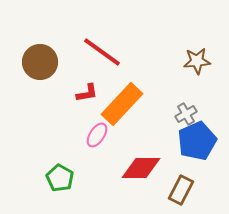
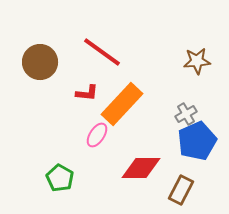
red L-shape: rotated 15 degrees clockwise
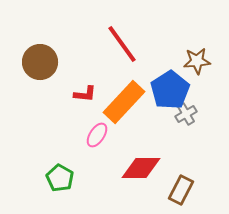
red line: moved 20 px right, 8 px up; rotated 18 degrees clockwise
red L-shape: moved 2 px left, 1 px down
orange rectangle: moved 2 px right, 2 px up
blue pentagon: moved 27 px left, 51 px up; rotated 9 degrees counterclockwise
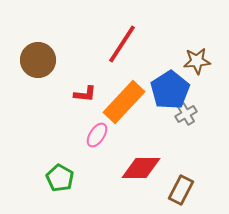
red line: rotated 69 degrees clockwise
brown circle: moved 2 px left, 2 px up
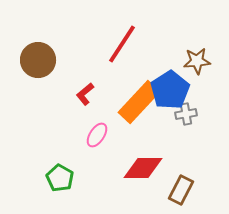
red L-shape: rotated 135 degrees clockwise
orange rectangle: moved 15 px right
gray cross: rotated 20 degrees clockwise
red diamond: moved 2 px right
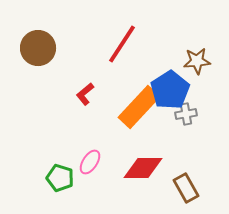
brown circle: moved 12 px up
orange rectangle: moved 5 px down
pink ellipse: moved 7 px left, 27 px down
green pentagon: rotated 12 degrees counterclockwise
brown rectangle: moved 5 px right, 2 px up; rotated 56 degrees counterclockwise
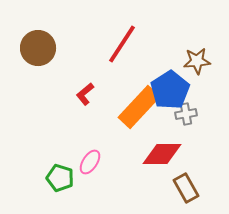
red diamond: moved 19 px right, 14 px up
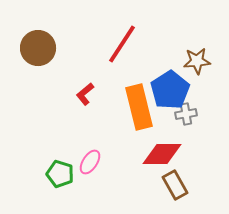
orange rectangle: rotated 57 degrees counterclockwise
green pentagon: moved 4 px up
brown rectangle: moved 11 px left, 3 px up
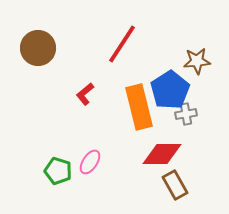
green pentagon: moved 2 px left, 3 px up
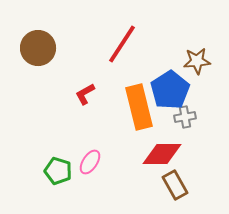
red L-shape: rotated 10 degrees clockwise
gray cross: moved 1 px left, 3 px down
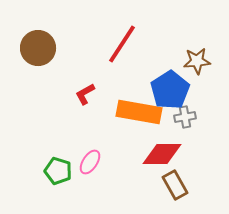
orange rectangle: moved 5 px down; rotated 66 degrees counterclockwise
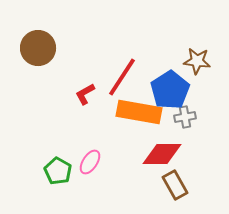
red line: moved 33 px down
brown star: rotated 12 degrees clockwise
green pentagon: rotated 12 degrees clockwise
